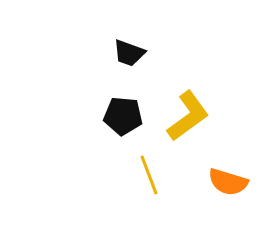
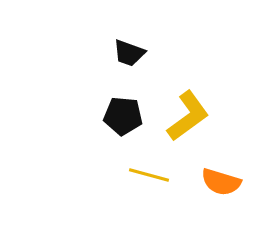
yellow line: rotated 54 degrees counterclockwise
orange semicircle: moved 7 px left
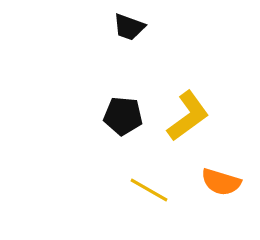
black trapezoid: moved 26 px up
yellow line: moved 15 px down; rotated 15 degrees clockwise
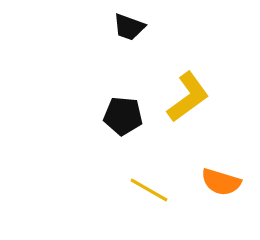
yellow L-shape: moved 19 px up
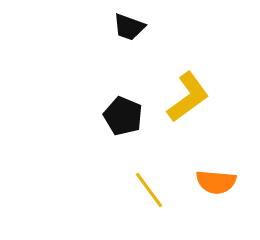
black pentagon: rotated 18 degrees clockwise
orange semicircle: moved 5 px left; rotated 12 degrees counterclockwise
yellow line: rotated 24 degrees clockwise
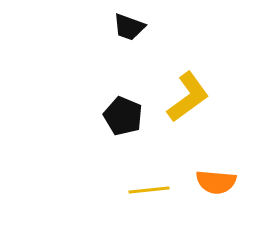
yellow line: rotated 60 degrees counterclockwise
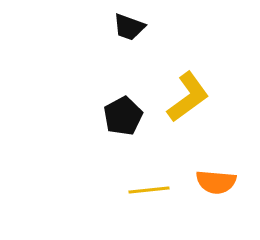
black pentagon: rotated 21 degrees clockwise
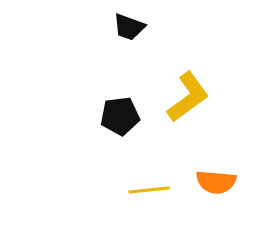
black pentagon: moved 3 px left; rotated 21 degrees clockwise
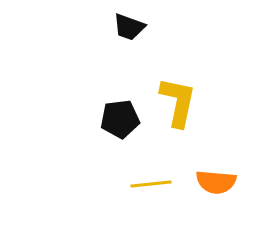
yellow L-shape: moved 10 px left, 5 px down; rotated 42 degrees counterclockwise
black pentagon: moved 3 px down
yellow line: moved 2 px right, 6 px up
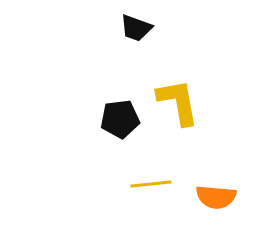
black trapezoid: moved 7 px right, 1 px down
yellow L-shape: rotated 22 degrees counterclockwise
orange semicircle: moved 15 px down
